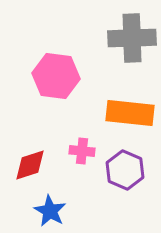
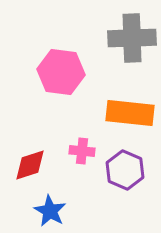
pink hexagon: moved 5 px right, 4 px up
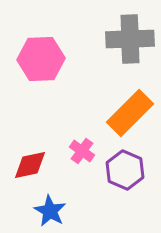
gray cross: moved 2 px left, 1 px down
pink hexagon: moved 20 px left, 13 px up; rotated 9 degrees counterclockwise
orange rectangle: rotated 51 degrees counterclockwise
pink cross: rotated 30 degrees clockwise
red diamond: rotated 6 degrees clockwise
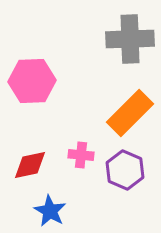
pink hexagon: moved 9 px left, 22 px down
pink cross: moved 1 px left, 4 px down; rotated 30 degrees counterclockwise
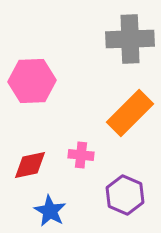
purple hexagon: moved 25 px down
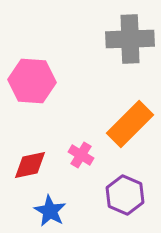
pink hexagon: rotated 6 degrees clockwise
orange rectangle: moved 11 px down
pink cross: rotated 25 degrees clockwise
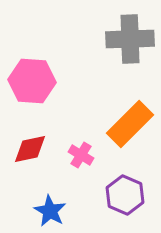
red diamond: moved 16 px up
